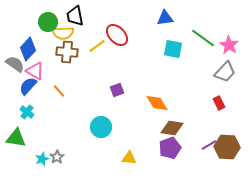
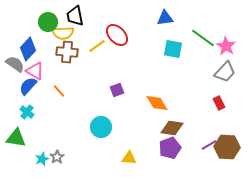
pink star: moved 3 px left, 1 px down
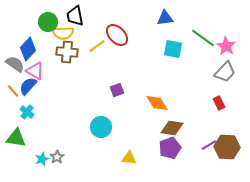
orange line: moved 46 px left
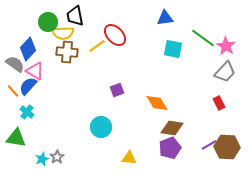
red ellipse: moved 2 px left
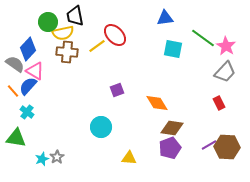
yellow semicircle: rotated 10 degrees counterclockwise
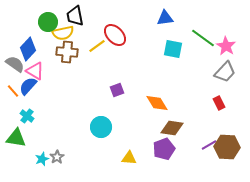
cyan cross: moved 4 px down
purple pentagon: moved 6 px left, 1 px down
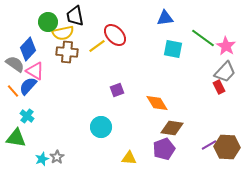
red rectangle: moved 16 px up
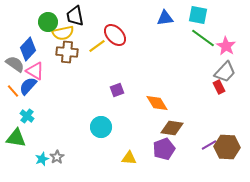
cyan square: moved 25 px right, 34 px up
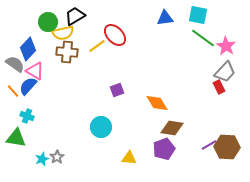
black trapezoid: rotated 70 degrees clockwise
cyan cross: rotated 16 degrees counterclockwise
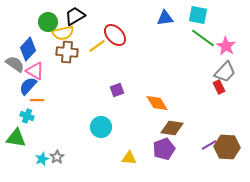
orange line: moved 24 px right, 9 px down; rotated 48 degrees counterclockwise
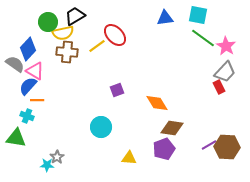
cyan star: moved 5 px right, 6 px down; rotated 24 degrees clockwise
